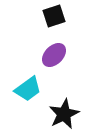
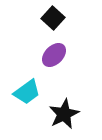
black square: moved 1 px left, 2 px down; rotated 30 degrees counterclockwise
cyan trapezoid: moved 1 px left, 3 px down
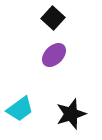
cyan trapezoid: moved 7 px left, 17 px down
black star: moved 7 px right; rotated 8 degrees clockwise
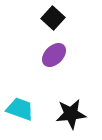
cyan trapezoid: rotated 124 degrees counterclockwise
black star: rotated 12 degrees clockwise
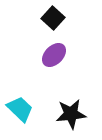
cyan trapezoid: rotated 24 degrees clockwise
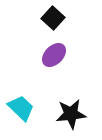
cyan trapezoid: moved 1 px right, 1 px up
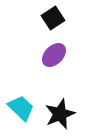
black square: rotated 15 degrees clockwise
black star: moved 11 px left; rotated 16 degrees counterclockwise
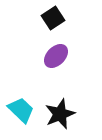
purple ellipse: moved 2 px right, 1 px down
cyan trapezoid: moved 2 px down
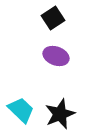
purple ellipse: rotated 65 degrees clockwise
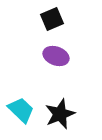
black square: moved 1 px left, 1 px down; rotated 10 degrees clockwise
